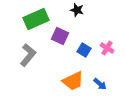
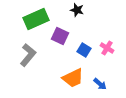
orange trapezoid: moved 3 px up
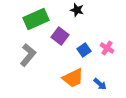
purple square: rotated 12 degrees clockwise
blue square: rotated 24 degrees clockwise
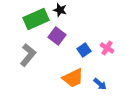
black star: moved 17 px left
purple square: moved 3 px left
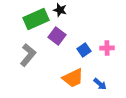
pink cross: rotated 32 degrees counterclockwise
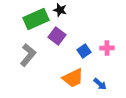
blue square: moved 1 px down
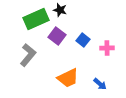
blue square: moved 1 px left, 11 px up; rotated 16 degrees counterclockwise
orange trapezoid: moved 5 px left
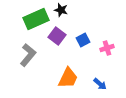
black star: moved 1 px right
blue square: rotated 24 degrees clockwise
pink cross: rotated 16 degrees counterclockwise
orange trapezoid: rotated 40 degrees counterclockwise
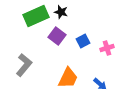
black star: moved 2 px down
green rectangle: moved 3 px up
blue square: moved 1 px down
gray L-shape: moved 4 px left, 10 px down
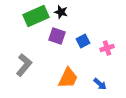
purple square: rotated 18 degrees counterclockwise
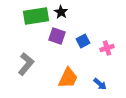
black star: rotated 16 degrees clockwise
green rectangle: rotated 15 degrees clockwise
gray L-shape: moved 2 px right, 1 px up
